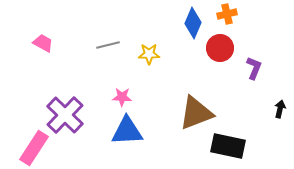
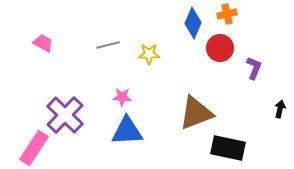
black rectangle: moved 2 px down
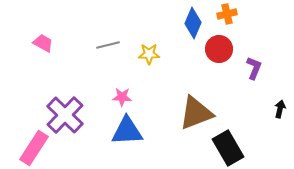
red circle: moved 1 px left, 1 px down
black rectangle: rotated 48 degrees clockwise
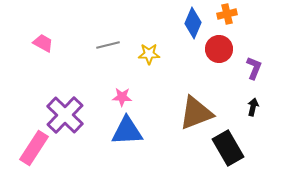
black arrow: moved 27 px left, 2 px up
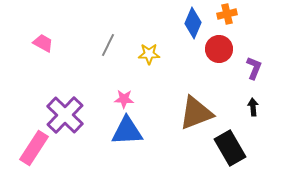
gray line: rotated 50 degrees counterclockwise
pink star: moved 2 px right, 2 px down
black arrow: rotated 18 degrees counterclockwise
black rectangle: moved 2 px right
